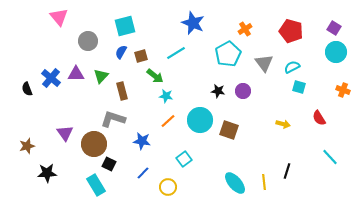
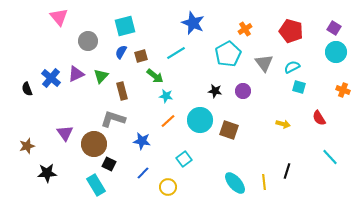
purple triangle at (76, 74): rotated 24 degrees counterclockwise
black star at (218, 91): moved 3 px left
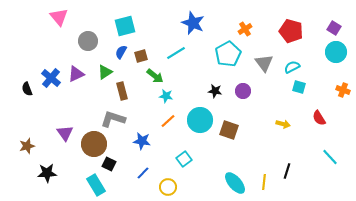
green triangle at (101, 76): moved 4 px right, 4 px up; rotated 14 degrees clockwise
yellow line at (264, 182): rotated 14 degrees clockwise
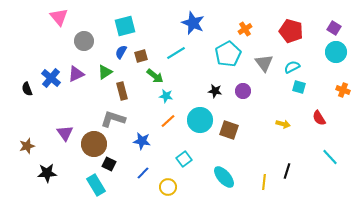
gray circle at (88, 41): moved 4 px left
cyan ellipse at (235, 183): moved 11 px left, 6 px up
